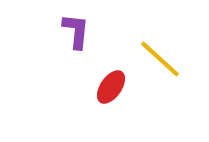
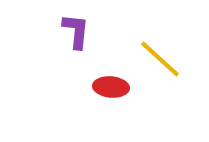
red ellipse: rotated 60 degrees clockwise
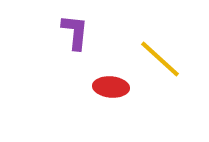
purple L-shape: moved 1 px left, 1 px down
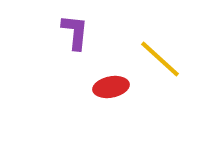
red ellipse: rotated 16 degrees counterclockwise
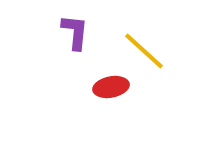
yellow line: moved 16 px left, 8 px up
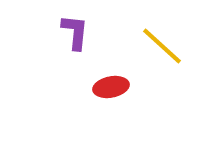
yellow line: moved 18 px right, 5 px up
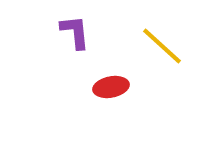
purple L-shape: rotated 12 degrees counterclockwise
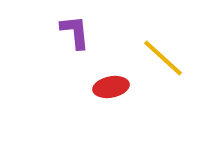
yellow line: moved 1 px right, 12 px down
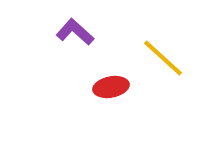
purple L-shape: rotated 42 degrees counterclockwise
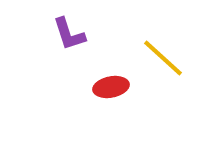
purple L-shape: moved 6 px left, 2 px down; rotated 150 degrees counterclockwise
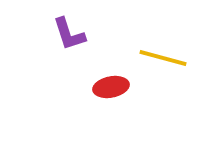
yellow line: rotated 27 degrees counterclockwise
